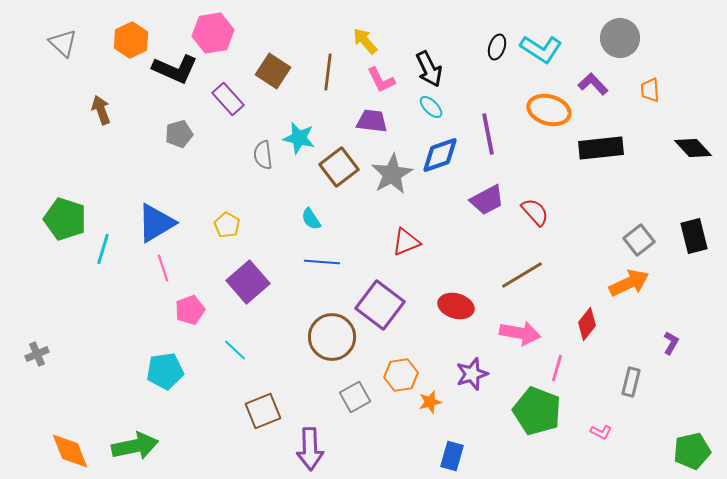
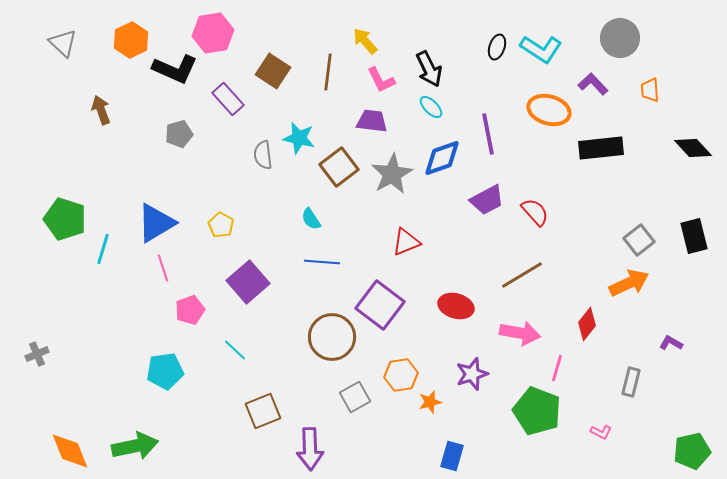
blue diamond at (440, 155): moved 2 px right, 3 px down
yellow pentagon at (227, 225): moved 6 px left
purple L-shape at (671, 343): rotated 90 degrees counterclockwise
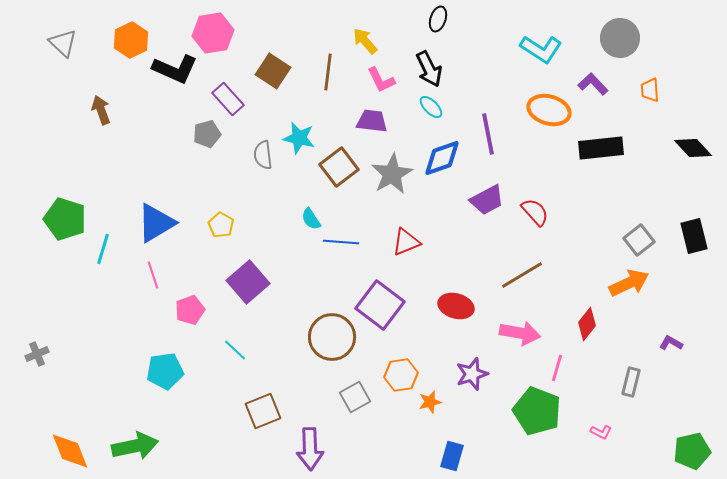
black ellipse at (497, 47): moved 59 px left, 28 px up
gray pentagon at (179, 134): moved 28 px right
blue line at (322, 262): moved 19 px right, 20 px up
pink line at (163, 268): moved 10 px left, 7 px down
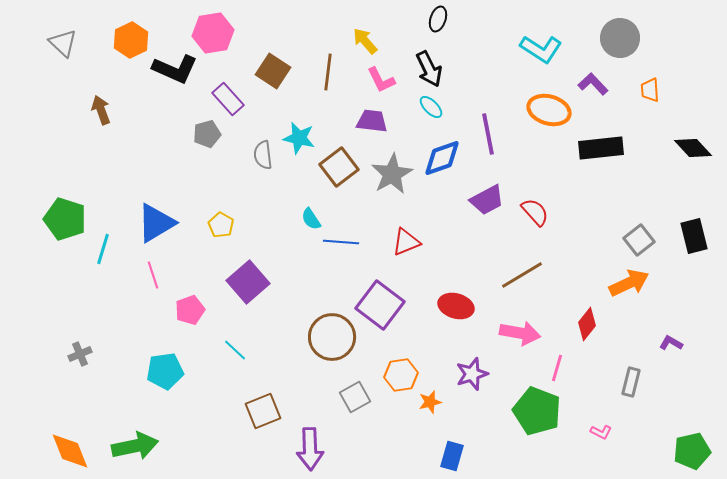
gray cross at (37, 354): moved 43 px right
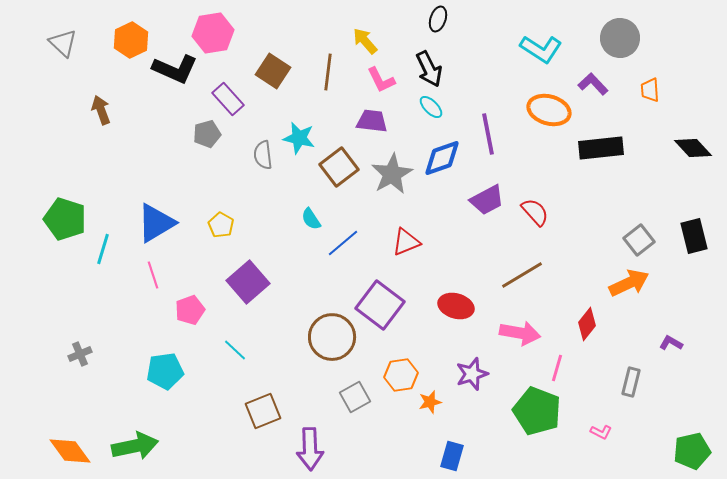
blue line at (341, 242): moved 2 px right, 1 px down; rotated 44 degrees counterclockwise
orange diamond at (70, 451): rotated 15 degrees counterclockwise
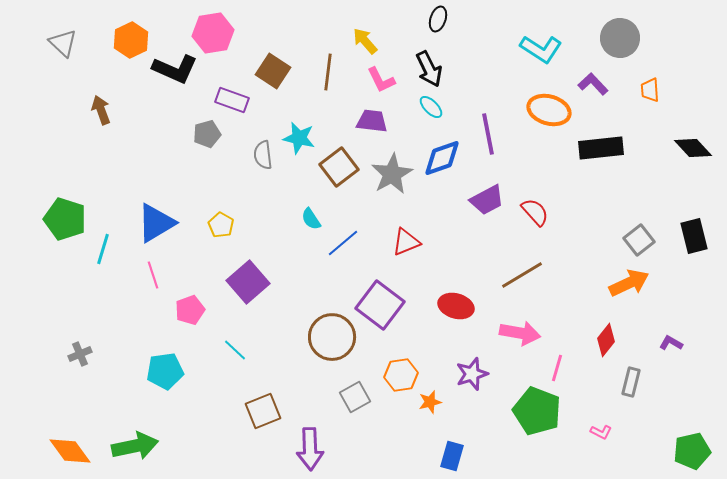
purple rectangle at (228, 99): moved 4 px right, 1 px down; rotated 28 degrees counterclockwise
red diamond at (587, 324): moved 19 px right, 16 px down
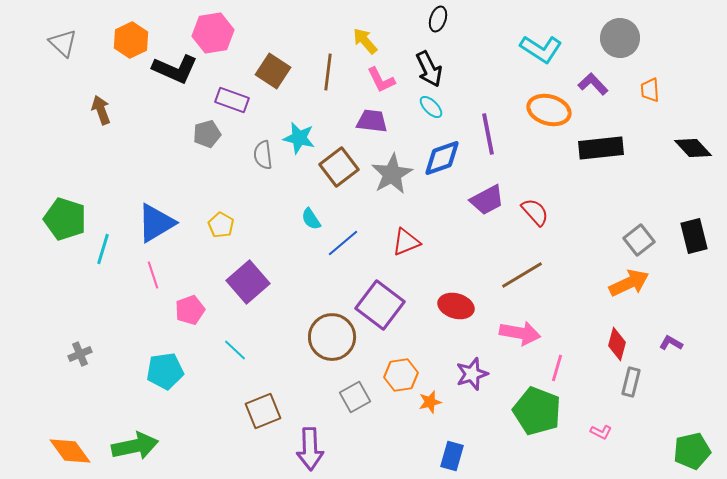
red diamond at (606, 340): moved 11 px right, 4 px down; rotated 24 degrees counterclockwise
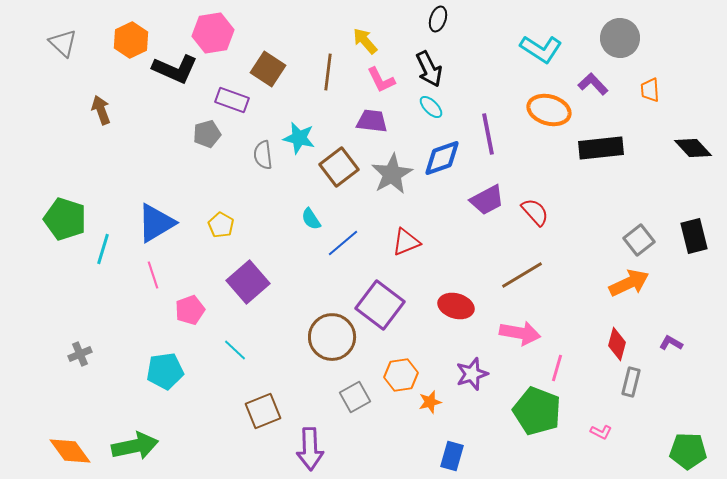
brown square at (273, 71): moved 5 px left, 2 px up
green pentagon at (692, 451): moved 4 px left; rotated 15 degrees clockwise
